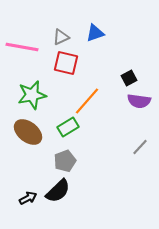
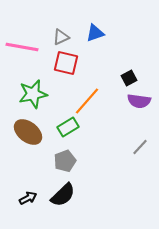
green star: moved 1 px right, 1 px up
black semicircle: moved 5 px right, 4 px down
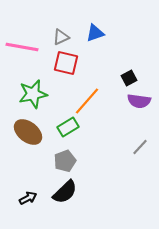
black semicircle: moved 2 px right, 3 px up
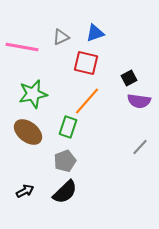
red square: moved 20 px right
green rectangle: rotated 40 degrees counterclockwise
black arrow: moved 3 px left, 7 px up
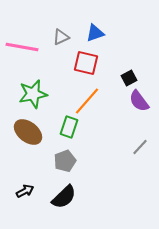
purple semicircle: rotated 45 degrees clockwise
green rectangle: moved 1 px right
black semicircle: moved 1 px left, 5 px down
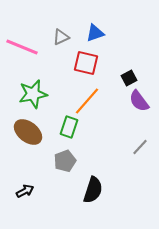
pink line: rotated 12 degrees clockwise
black semicircle: moved 29 px right, 7 px up; rotated 28 degrees counterclockwise
